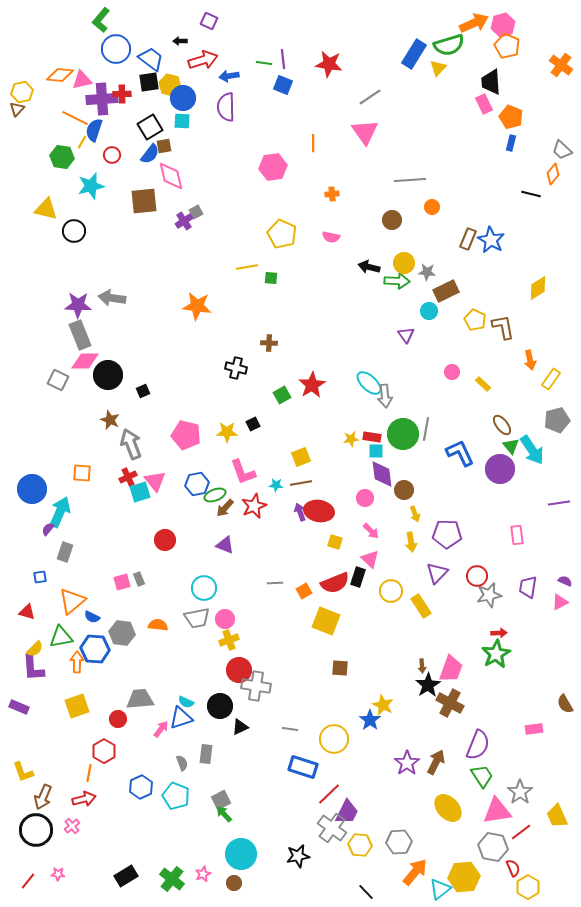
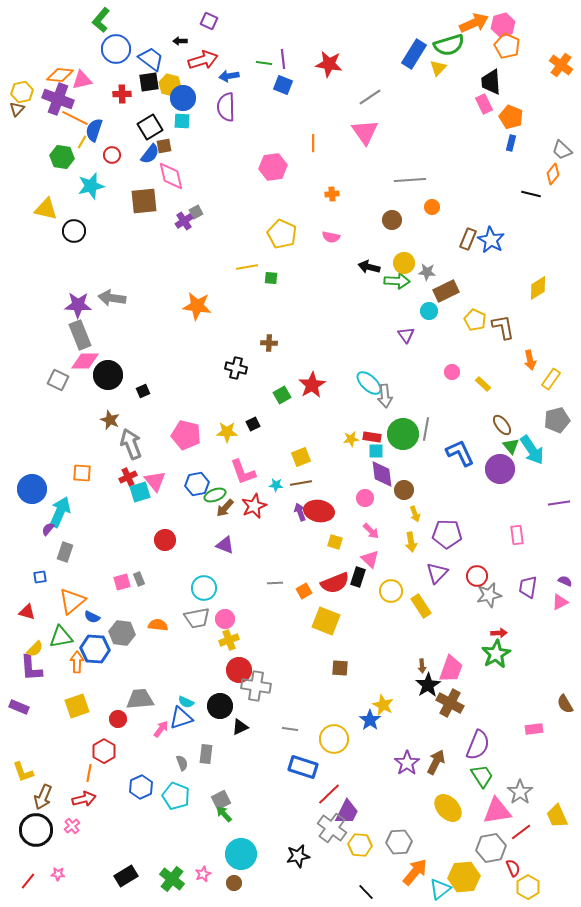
purple cross at (102, 99): moved 44 px left; rotated 24 degrees clockwise
purple L-shape at (33, 668): moved 2 px left
gray hexagon at (493, 847): moved 2 px left, 1 px down; rotated 20 degrees counterclockwise
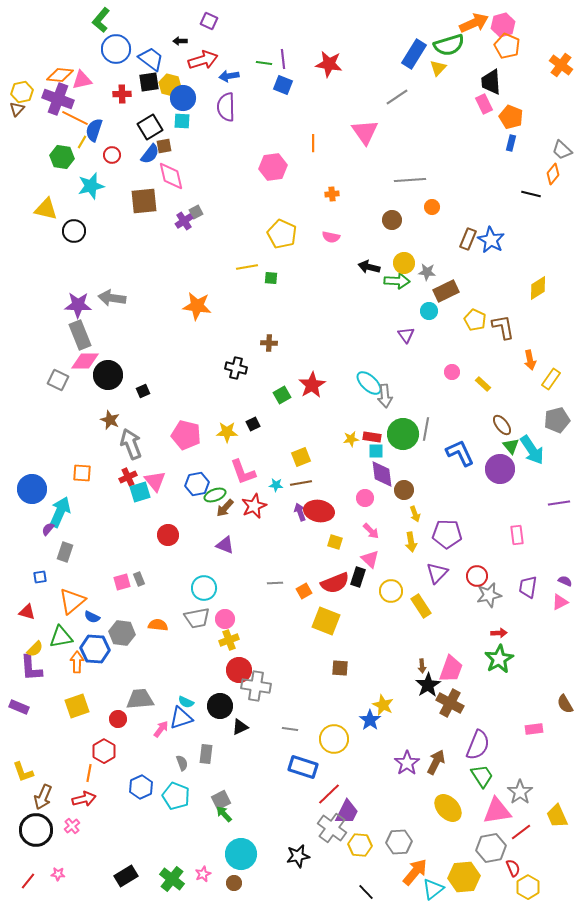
gray line at (370, 97): moved 27 px right
red circle at (165, 540): moved 3 px right, 5 px up
green star at (496, 654): moved 3 px right, 5 px down
cyan triangle at (440, 889): moved 7 px left
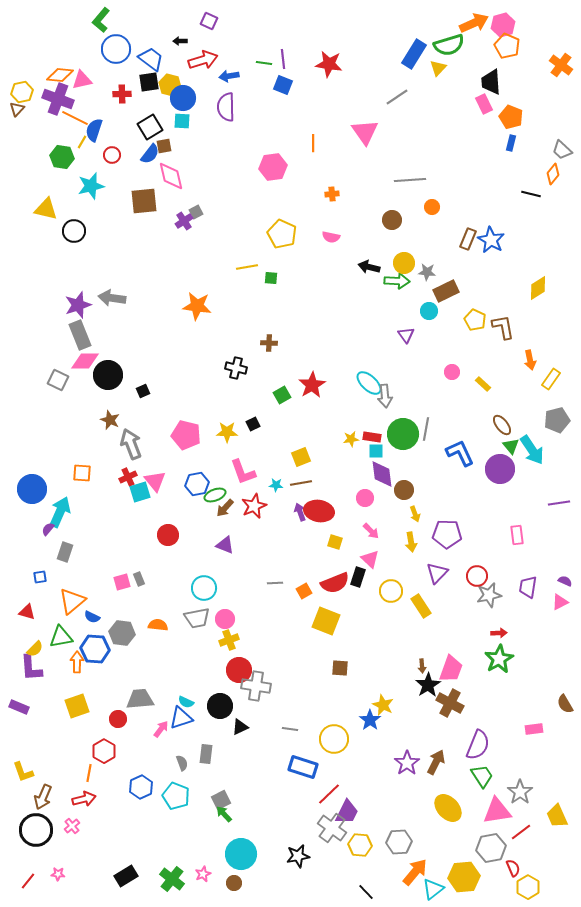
purple star at (78, 305): rotated 20 degrees counterclockwise
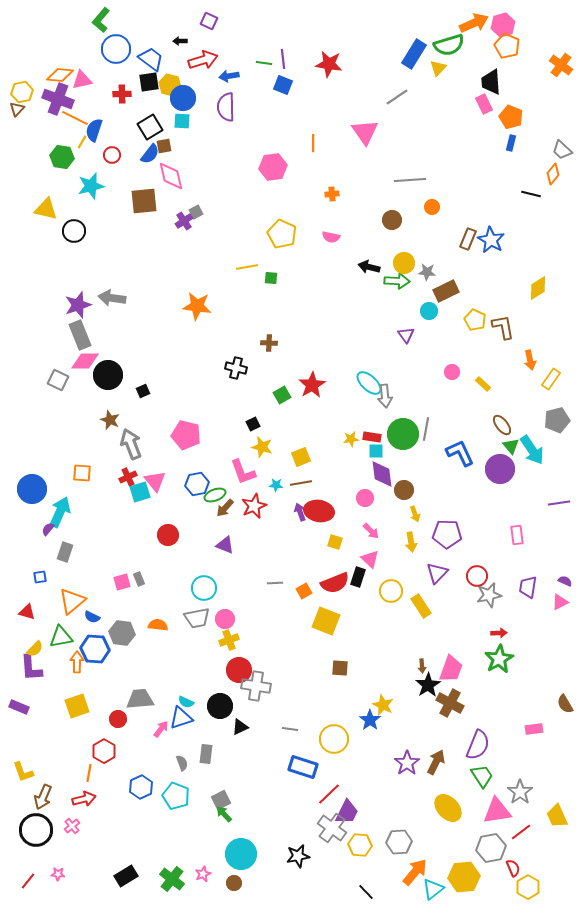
yellow star at (227, 432): moved 35 px right, 15 px down; rotated 15 degrees clockwise
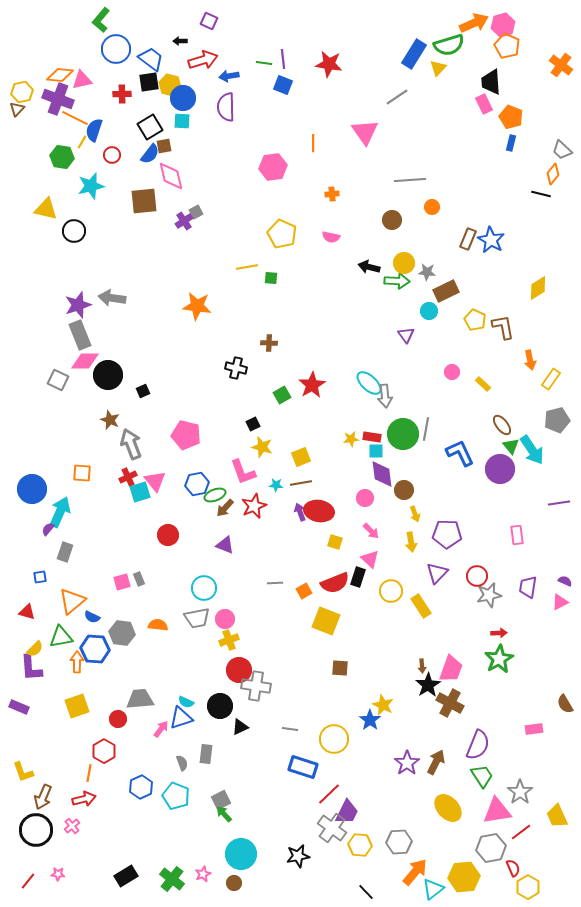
black line at (531, 194): moved 10 px right
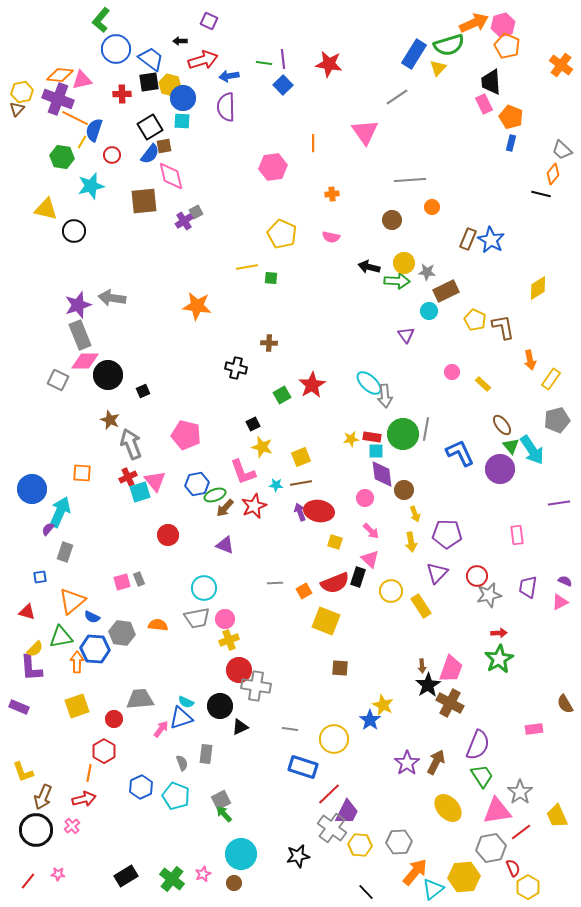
blue square at (283, 85): rotated 24 degrees clockwise
red circle at (118, 719): moved 4 px left
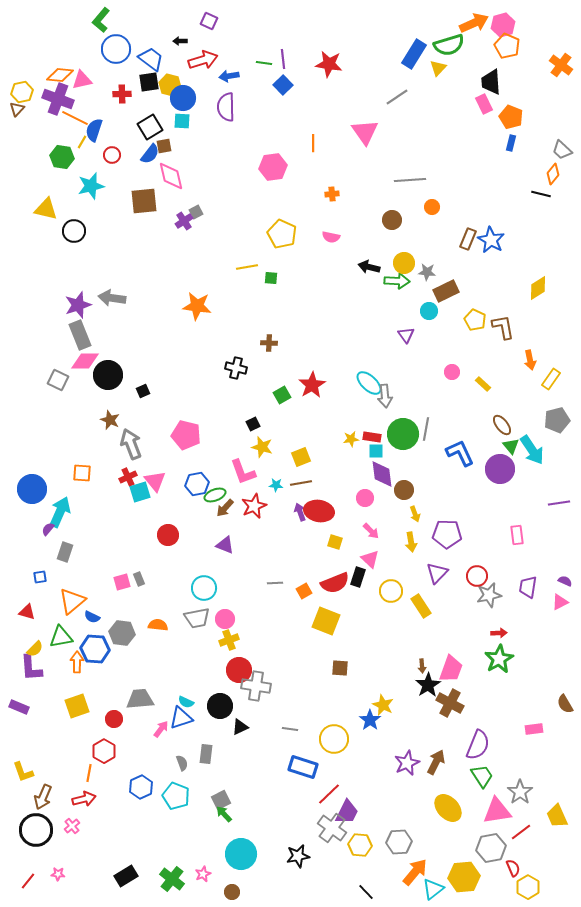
purple star at (407, 763): rotated 10 degrees clockwise
brown circle at (234, 883): moved 2 px left, 9 px down
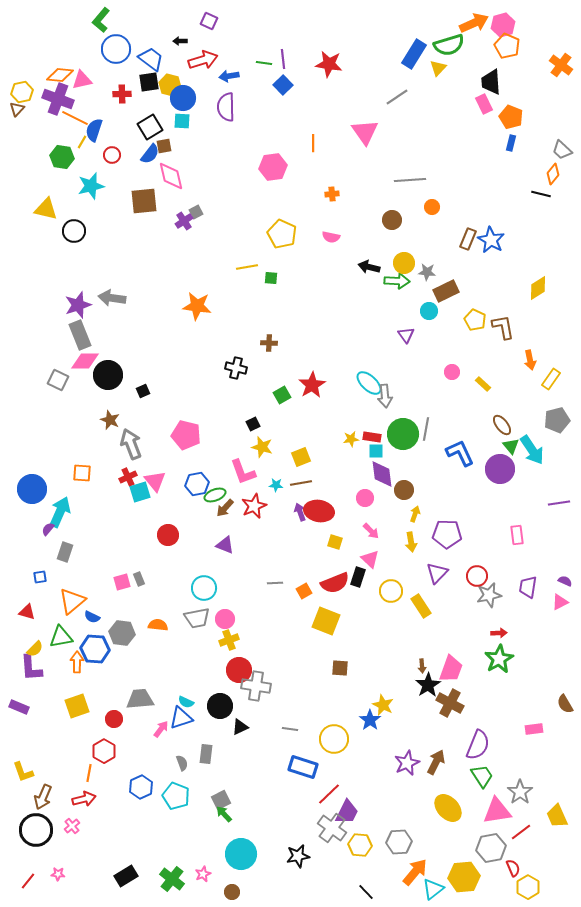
yellow arrow at (415, 514): rotated 140 degrees counterclockwise
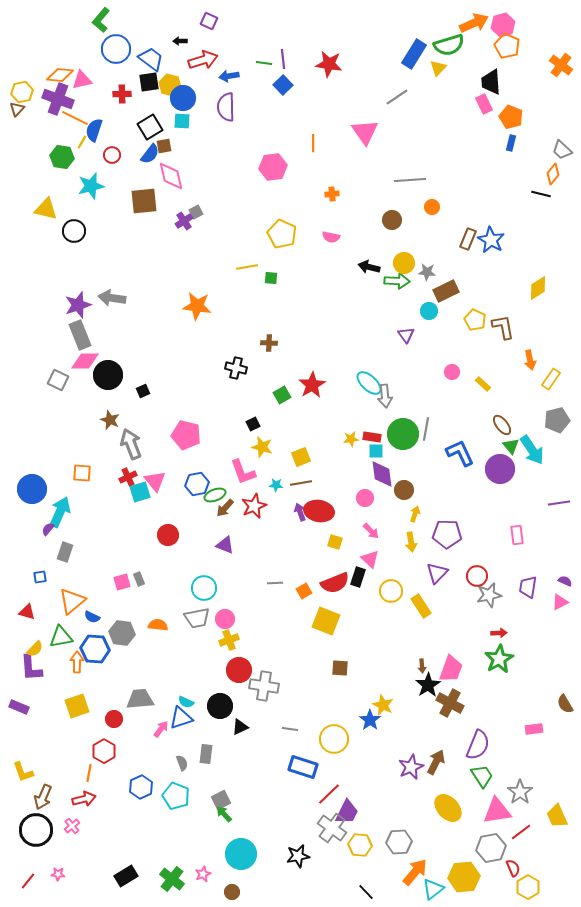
gray cross at (256, 686): moved 8 px right
purple star at (407, 763): moved 4 px right, 4 px down
